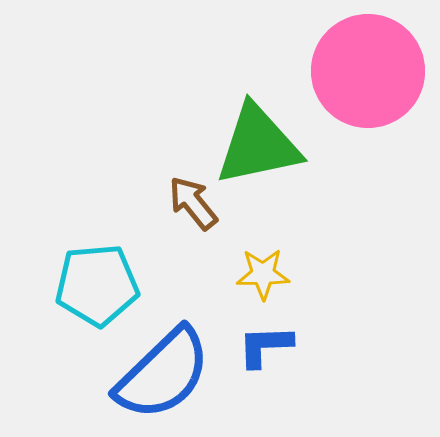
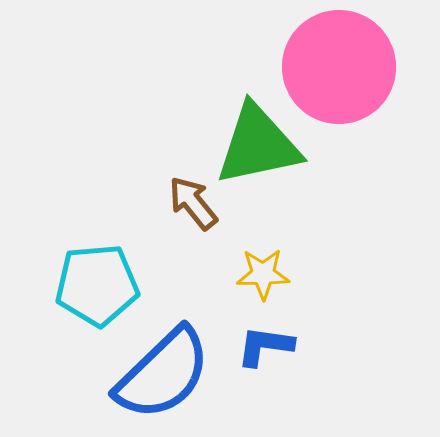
pink circle: moved 29 px left, 4 px up
blue L-shape: rotated 10 degrees clockwise
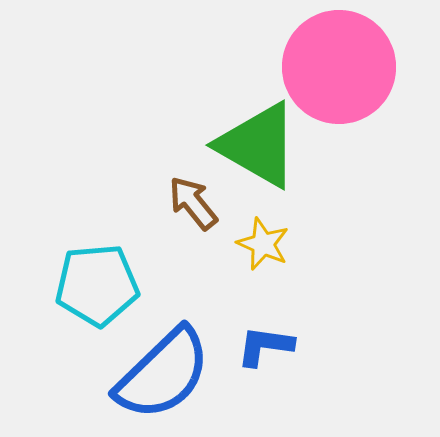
green triangle: rotated 42 degrees clockwise
yellow star: moved 30 px up; rotated 24 degrees clockwise
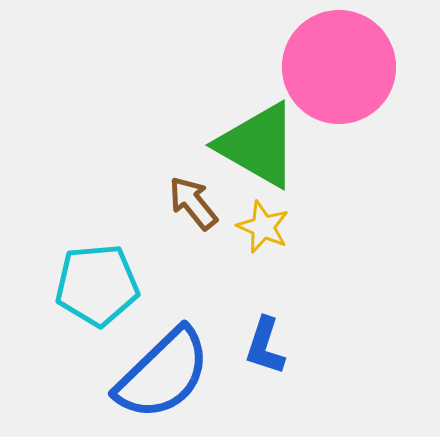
yellow star: moved 17 px up
blue L-shape: rotated 80 degrees counterclockwise
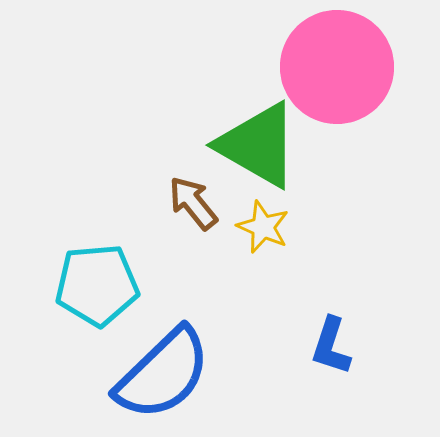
pink circle: moved 2 px left
blue L-shape: moved 66 px right
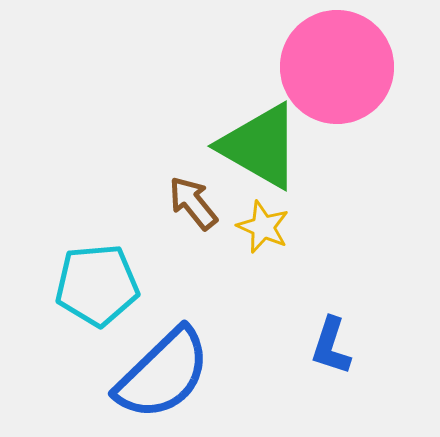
green triangle: moved 2 px right, 1 px down
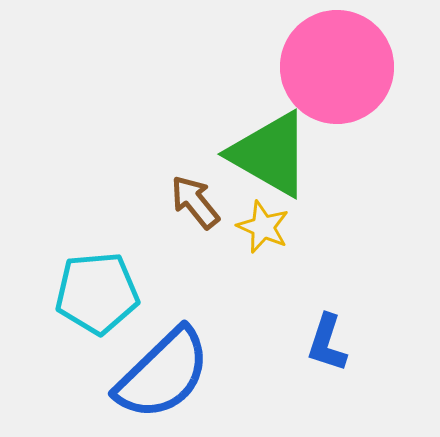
green triangle: moved 10 px right, 8 px down
brown arrow: moved 2 px right, 1 px up
cyan pentagon: moved 8 px down
blue L-shape: moved 4 px left, 3 px up
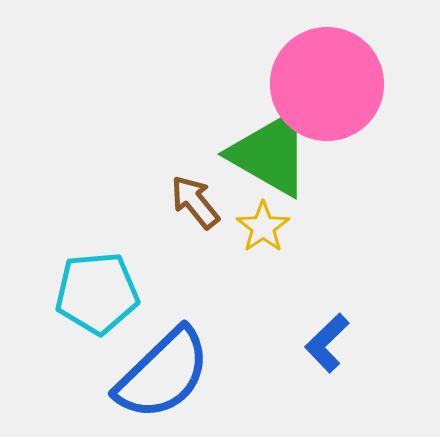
pink circle: moved 10 px left, 17 px down
yellow star: rotated 14 degrees clockwise
blue L-shape: rotated 28 degrees clockwise
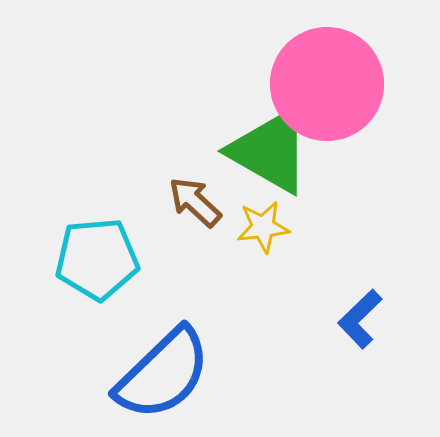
green triangle: moved 3 px up
brown arrow: rotated 8 degrees counterclockwise
yellow star: rotated 28 degrees clockwise
cyan pentagon: moved 34 px up
blue L-shape: moved 33 px right, 24 px up
